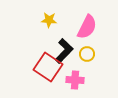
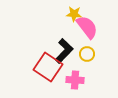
yellow star: moved 25 px right, 6 px up
pink semicircle: rotated 65 degrees counterclockwise
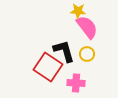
yellow star: moved 4 px right, 3 px up
black L-shape: rotated 60 degrees counterclockwise
pink cross: moved 1 px right, 3 px down
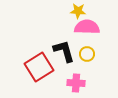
pink semicircle: rotated 50 degrees counterclockwise
red square: moved 9 px left; rotated 24 degrees clockwise
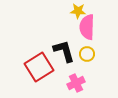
pink semicircle: rotated 90 degrees counterclockwise
pink cross: rotated 30 degrees counterclockwise
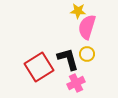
pink semicircle: rotated 15 degrees clockwise
black L-shape: moved 4 px right, 8 px down
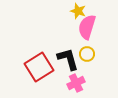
yellow star: rotated 14 degrees clockwise
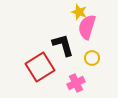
yellow star: moved 1 px right, 1 px down
yellow circle: moved 5 px right, 4 px down
black L-shape: moved 5 px left, 14 px up
red square: moved 1 px right
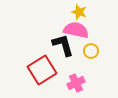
pink semicircle: moved 11 px left, 3 px down; rotated 85 degrees clockwise
yellow circle: moved 1 px left, 7 px up
red square: moved 2 px right, 3 px down
